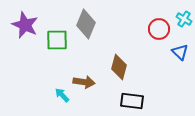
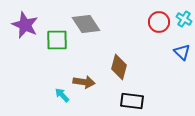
gray diamond: rotated 56 degrees counterclockwise
red circle: moved 7 px up
blue triangle: moved 2 px right
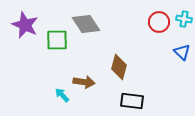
cyan cross: rotated 21 degrees counterclockwise
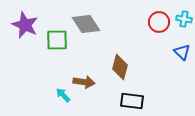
brown diamond: moved 1 px right
cyan arrow: moved 1 px right
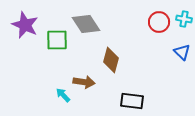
brown diamond: moved 9 px left, 7 px up
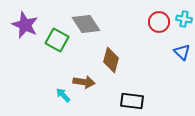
green square: rotated 30 degrees clockwise
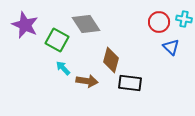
blue triangle: moved 11 px left, 5 px up
brown arrow: moved 3 px right, 1 px up
cyan arrow: moved 27 px up
black rectangle: moved 2 px left, 18 px up
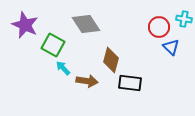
red circle: moved 5 px down
green square: moved 4 px left, 5 px down
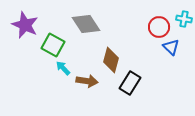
black rectangle: rotated 65 degrees counterclockwise
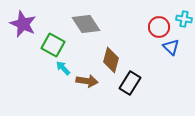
purple star: moved 2 px left, 1 px up
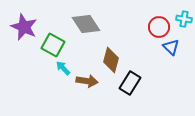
purple star: moved 1 px right, 3 px down
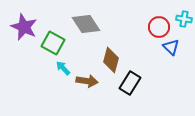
green square: moved 2 px up
